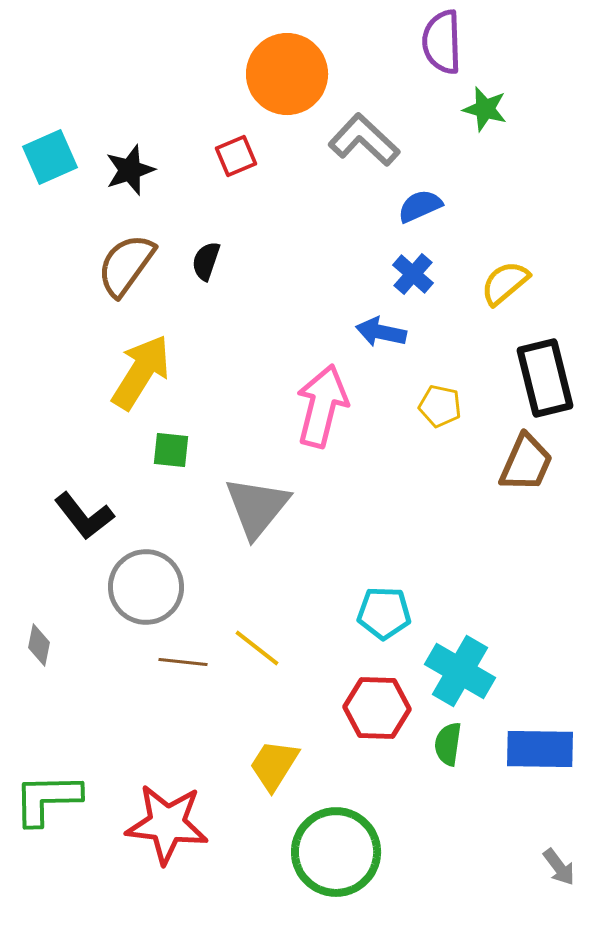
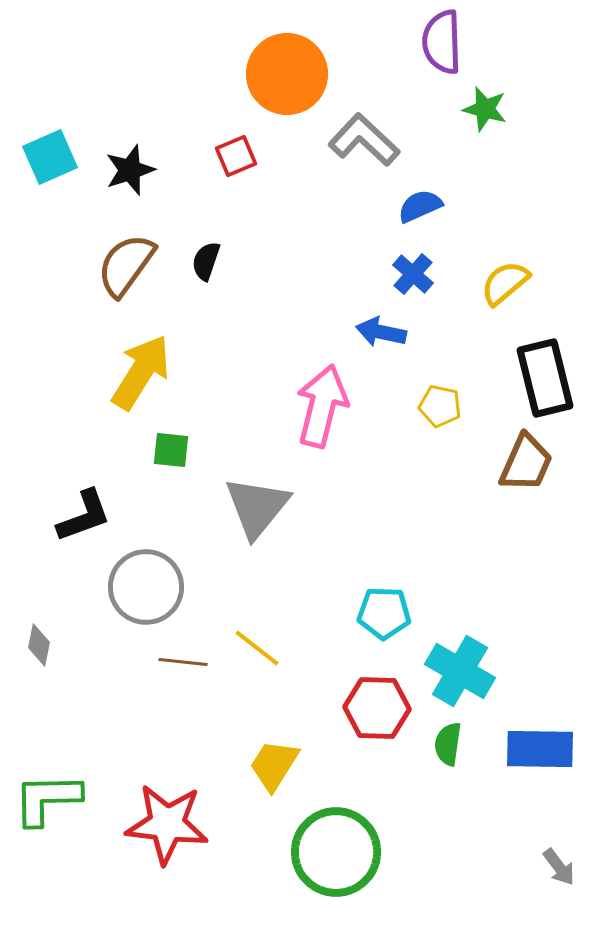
black L-shape: rotated 72 degrees counterclockwise
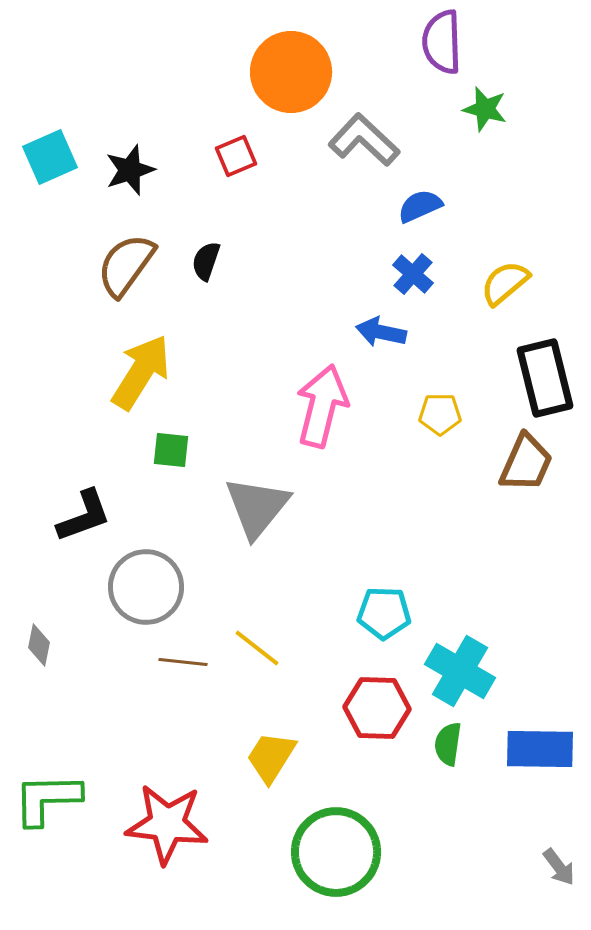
orange circle: moved 4 px right, 2 px up
yellow pentagon: moved 8 px down; rotated 12 degrees counterclockwise
yellow trapezoid: moved 3 px left, 8 px up
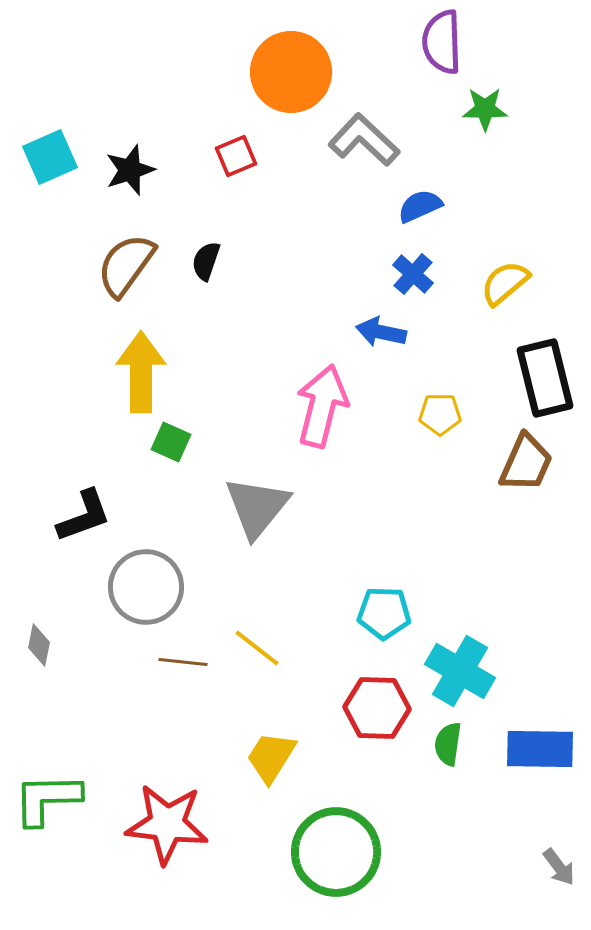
green star: rotated 15 degrees counterclockwise
yellow arrow: rotated 32 degrees counterclockwise
green square: moved 8 px up; rotated 18 degrees clockwise
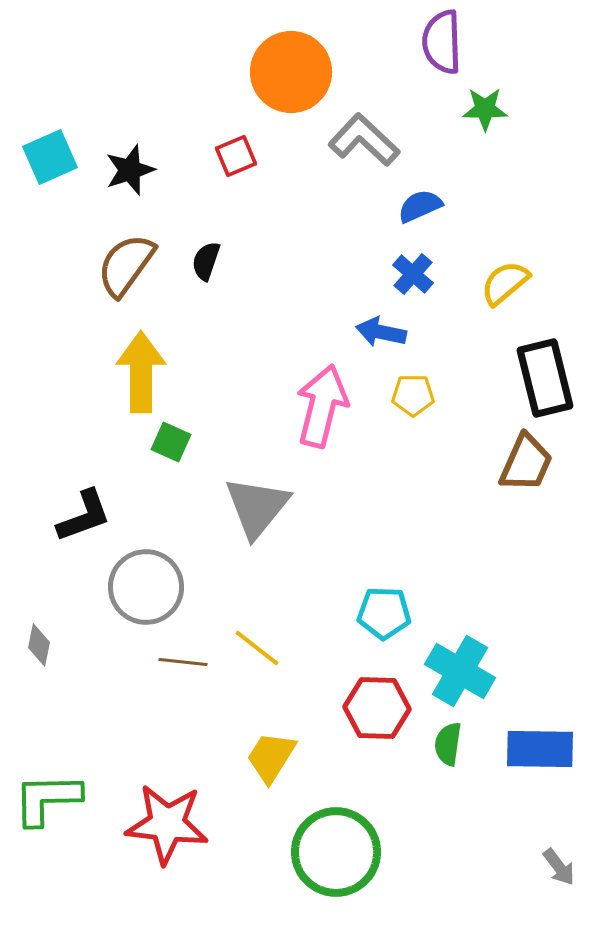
yellow pentagon: moved 27 px left, 19 px up
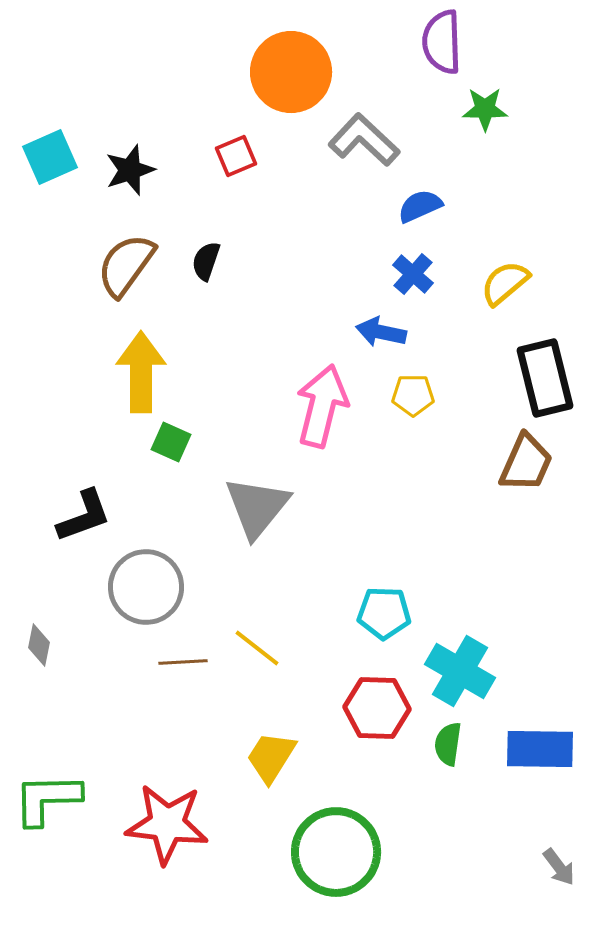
brown line: rotated 9 degrees counterclockwise
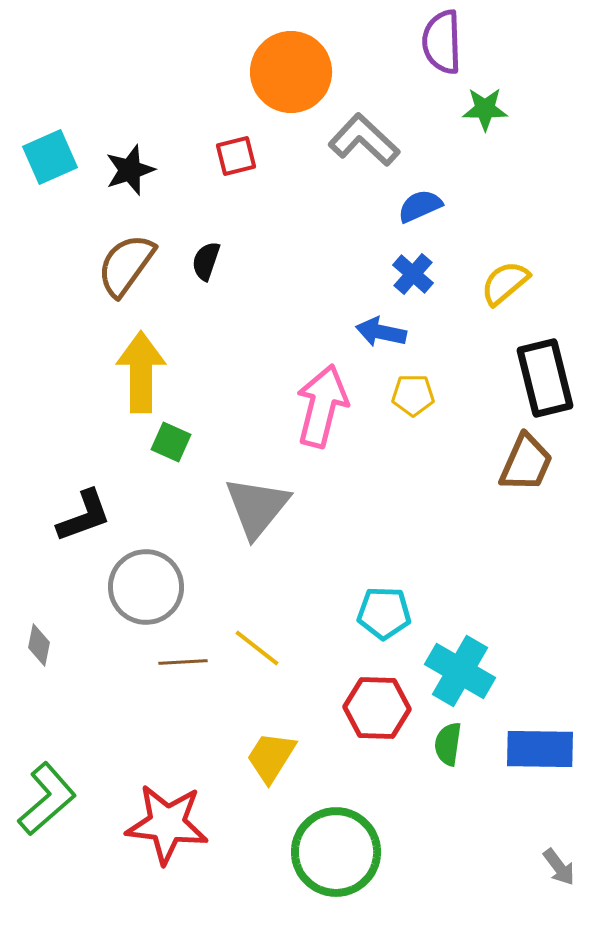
red square: rotated 9 degrees clockwise
green L-shape: rotated 140 degrees clockwise
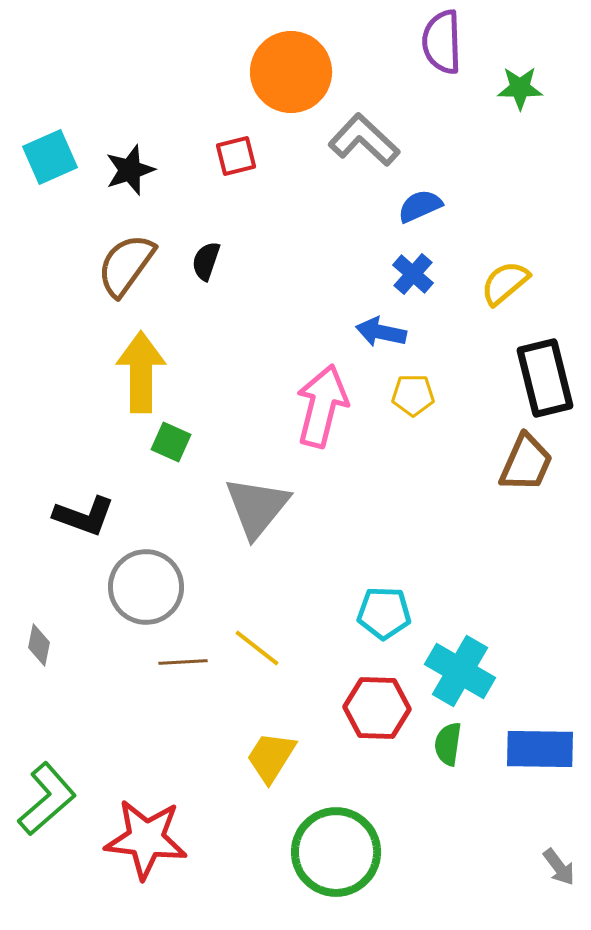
green star: moved 35 px right, 21 px up
black L-shape: rotated 40 degrees clockwise
red star: moved 21 px left, 15 px down
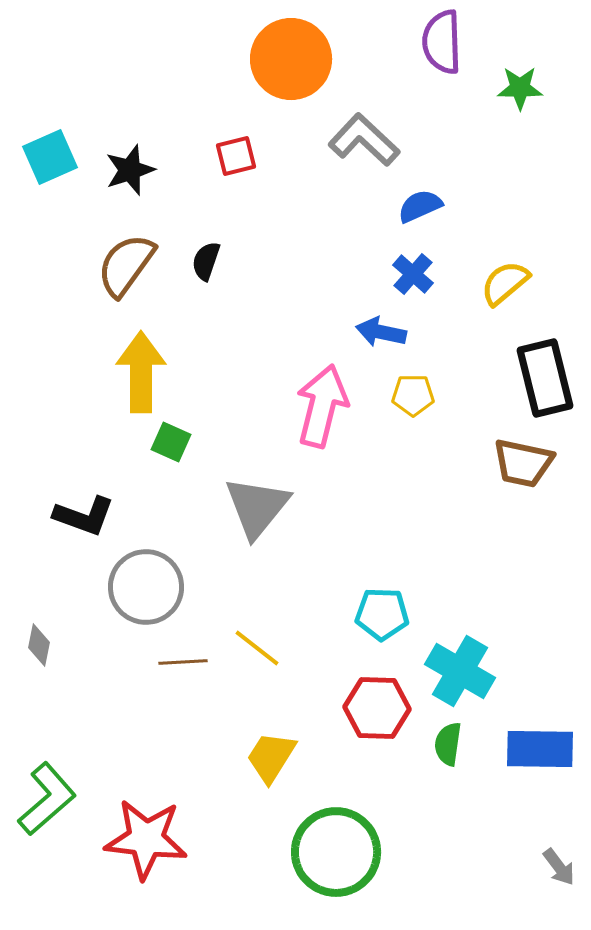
orange circle: moved 13 px up
brown trapezoid: moved 3 px left; rotated 78 degrees clockwise
cyan pentagon: moved 2 px left, 1 px down
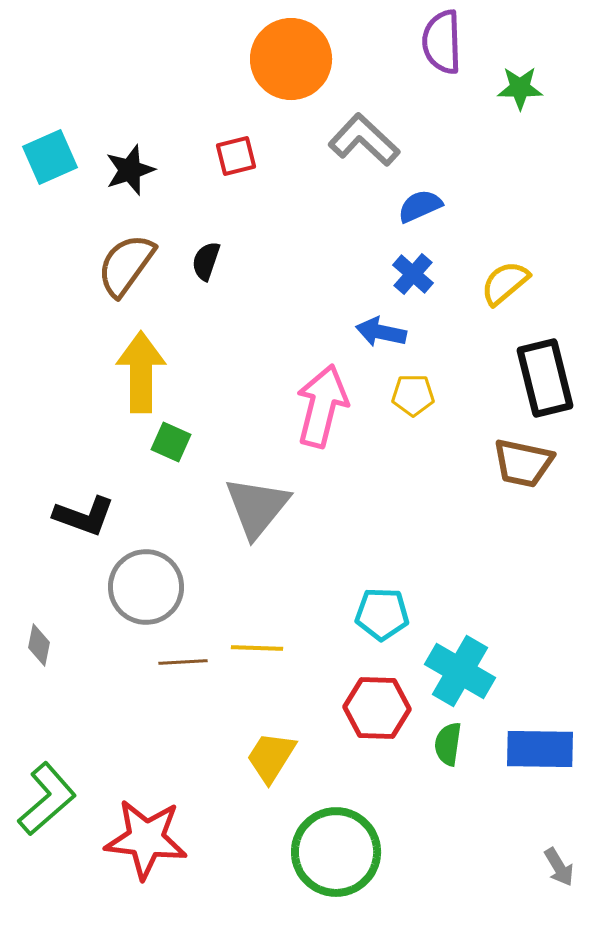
yellow line: rotated 36 degrees counterclockwise
gray arrow: rotated 6 degrees clockwise
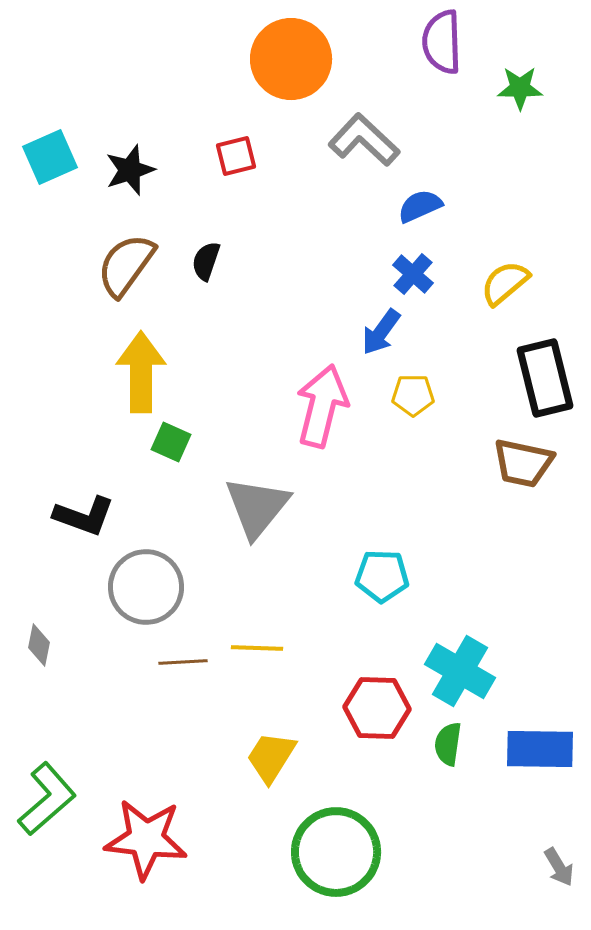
blue arrow: rotated 66 degrees counterclockwise
cyan pentagon: moved 38 px up
